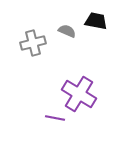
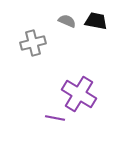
gray semicircle: moved 10 px up
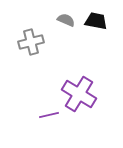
gray semicircle: moved 1 px left, 1 px up
gray cross: moved 2 px left, 1 px up
purple line: moved 6 px left, 3 px up; rotated 24 degrees counterclockwise
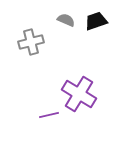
black trapezoid: rotated 30 degrees counterclockwise
